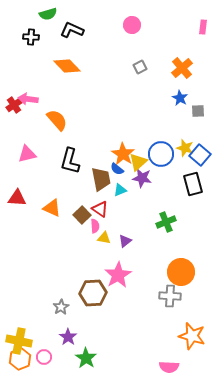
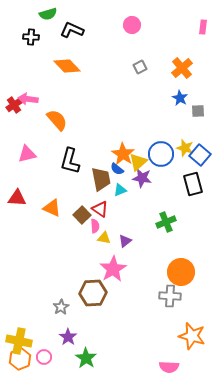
pink star at (118, 275): moved 5 px left, 6 px up
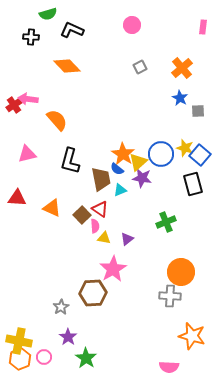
purple triangle at (125, 241): moved 2 px right, 2 px up
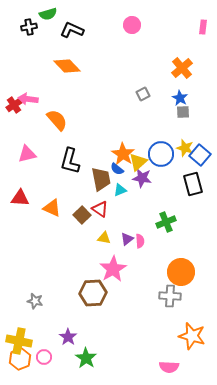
black cross at (31, 37): moved 2 px left, 10 px up; rotated 14 degrees counterclockwise
gray square at (140, 67): moved 3 px right, 27 px down
gray square at (198, 111): moved 15 px left, 1 px down
red triangle at (17, 198): moved 3 px right
pink semicircle at (95, 226): moved 45 px right, 15 px down
gray star at (61, 307): moved 26 px left, 6 px up; rotated 28 degrees counterclockwise
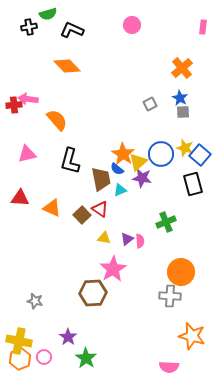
gray square at (143, 94): moved 7 px right, 10 px down
red cross at (14, 105): rotated 28 degrees clockwise
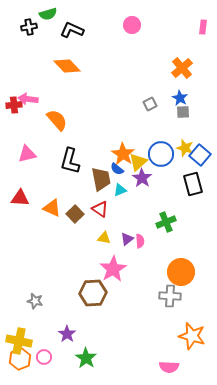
purple star at (142, 178): rotated 24 degrees clockwise
brown square at (82, 215): moved 7 px left, 1 px up
purple star at (68, 337): moved 1 px left, 3 px up
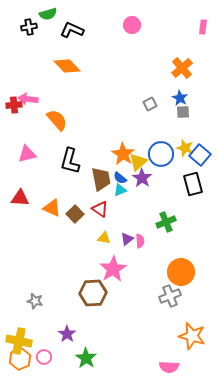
blue semicircle at (117, 169): moved 3 px right, 9 px down
gray cross at (170, 296): rotated 25 degrees counterclockwise
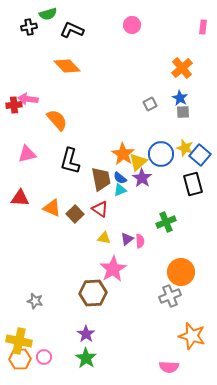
purple star at (67, 334): moved 19 px right
orange hexagon at (20, 359): rotated 20 degrees clockwise
